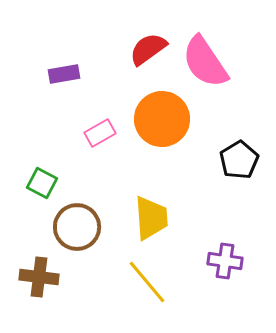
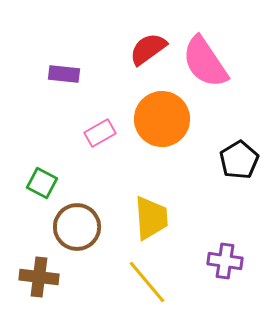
purple rectangle: rotated 16 degrees clockwise
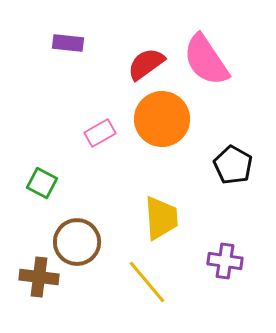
red semicircle: moved 2 px left, 15 px down
pink semicircle: moved 1 px right, 2 px up
purple rectangle: moved 4 px right, 31 px up
black pentagon: moved 6 px left, 5 px down; rotated 12 degrees counterclockwise
yellow trapezoid: moved 10 px right
brown circle: moved 15 px down
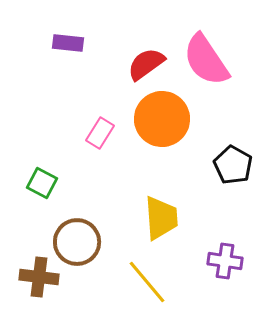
pink rectangle: rotated 28 degrees counterclockwise
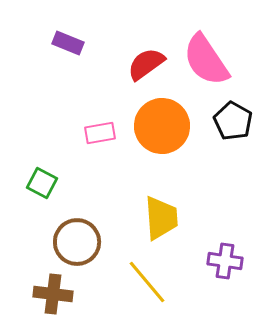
purple rectangle: rotated 16 degrees clockwise
orange circle: moved 7 px down
pink rectangle: rotated 48 degrees clockwise
black pentagon: moved 44 px up
brown cross: moved 14 px right, 17 px down
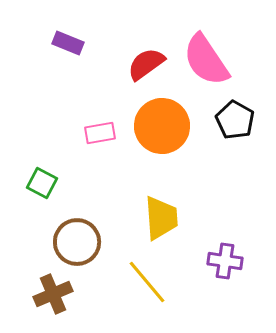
black pentagon: moved 2 px right, 1 px up
brown cross: rotated 30 degrees counterclockwise
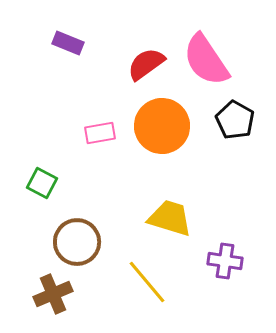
yellow trapezoid: moved 9 px right; rotated 69 degrees counterclockwise
